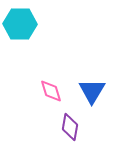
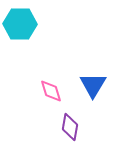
blue triangle: moved 1 px right, 6 px up
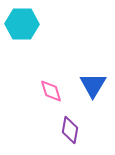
cyan hexagon: moved 2 px right
purple diamond: moved 3 px down
